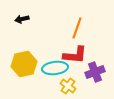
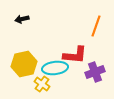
orange line: moved 19 px right, 2 px up
yellow cross: moved 26 px left, 2 px up
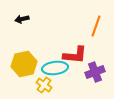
yellow cross: moved 2 px right, 1 px down
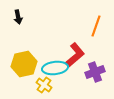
black arrow: moved 4 px left, 2 px up; rotated 88 degrees counterclockwise
red L-shape: rotated 45 degrees counterclockwise
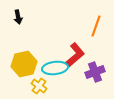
yellow cross: moved 5 px left, 1 px down
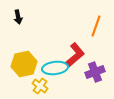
yellow cross: moved 1 px right
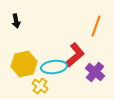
black arrow: moved 2 px left, 4 px down
cyan ellipse: moved 1 px left, 1 px up
purple cross: rotated 30 degrees counterclockwise
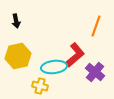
yellow hexagon: moved 6 px left, 8 px up
yellow cross: rotated 21 degrees counterclockwise
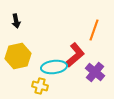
orange line: moved 2 px left, 4 px down
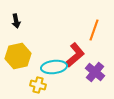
yellow cross: moved 2 px left, 1 px up
